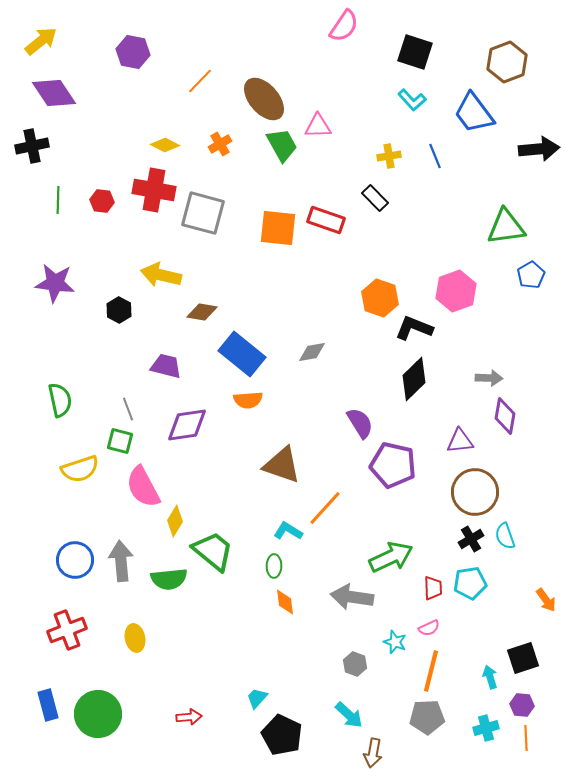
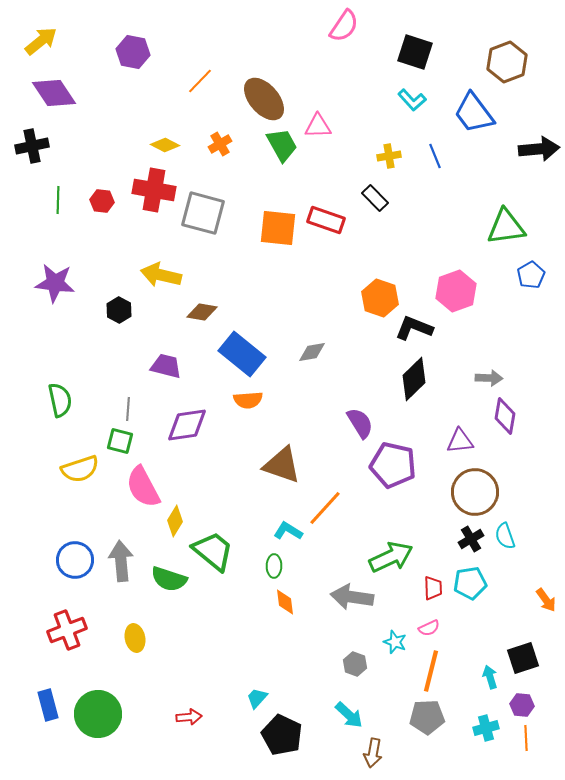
gray line at (128, 409): rotated 25 degrees clockwise
green semicircle at (169, 579): rotated 24 degrees clockwise
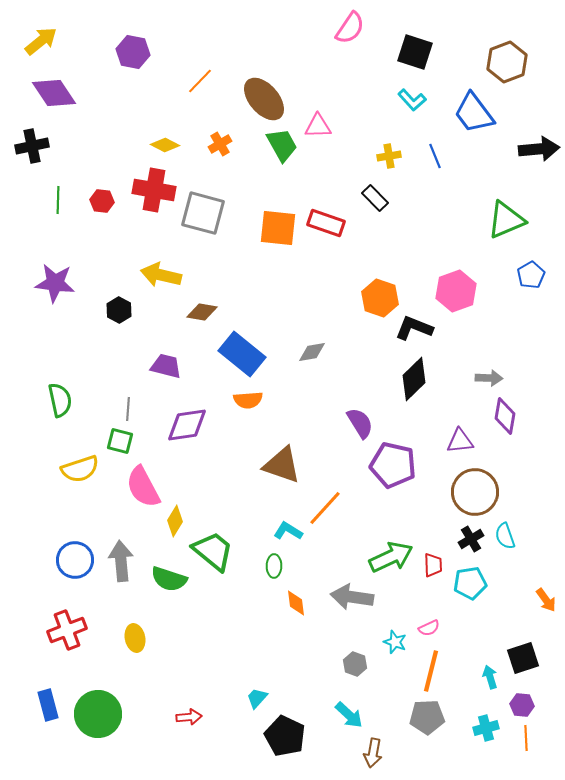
pink semicircle at (344, 26): moved 6 px right, 2 px down
red rectangle at (326, 220): moved 3 px down
green triangle at (506, 227): moved 7 px up; rotated 15 degrees counterclockwise
red trapezoid at (433, 588): moved 23 px up
orange diamond at (285, 602): moved 11 px right, 1 px down
black pentagon at (282, 735): moved 3 px right, 1 px down
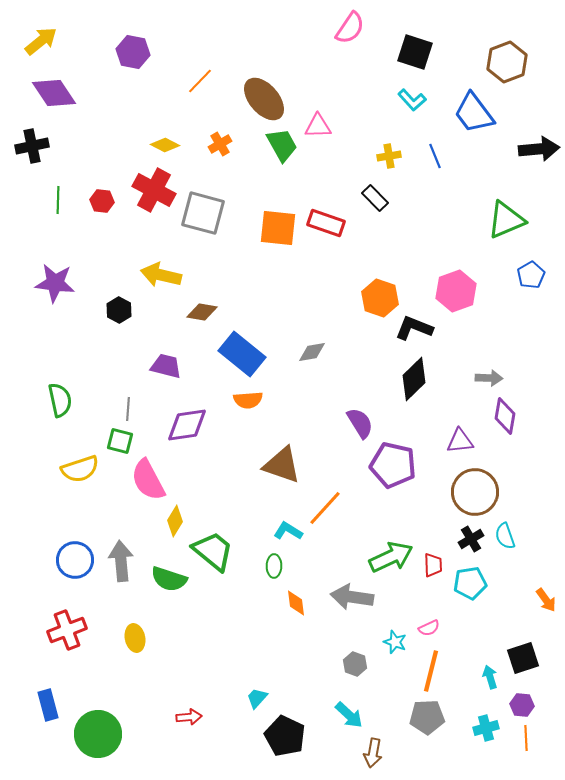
red cross at (154, 190): rotated 18 degrees clockwise
pink semicircle at (143, 487): moved 5 px right, 7 px up
green circle at (98, 714): moved 20 px down
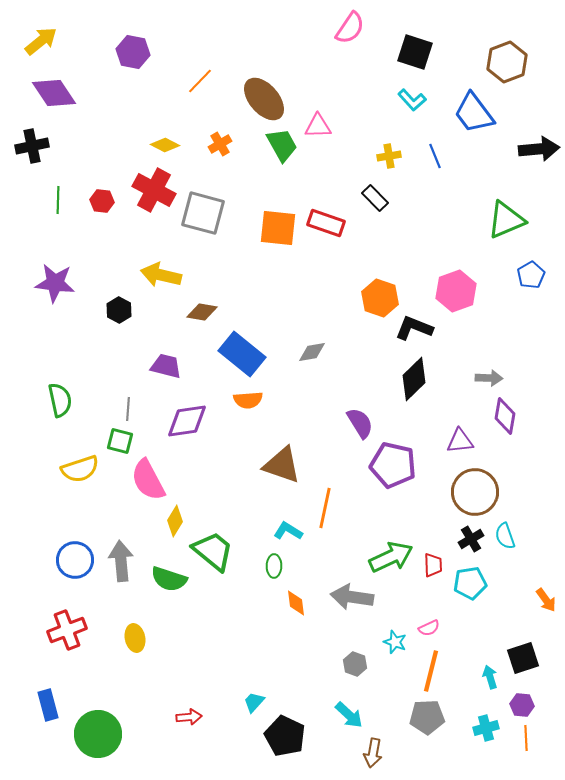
purple diamond at (187, 425): moved 4 px up
orange line at (325, 508): rotated 30 degrees counterclockwise
cyan trapezoid at (257, 698): moved 3 px left, 4 px down
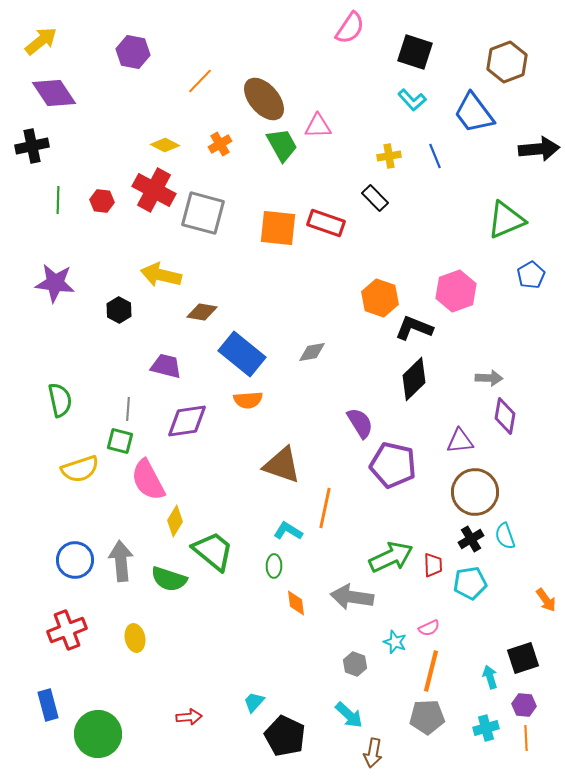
purple hexagon at (522, 705): moved 2 px right
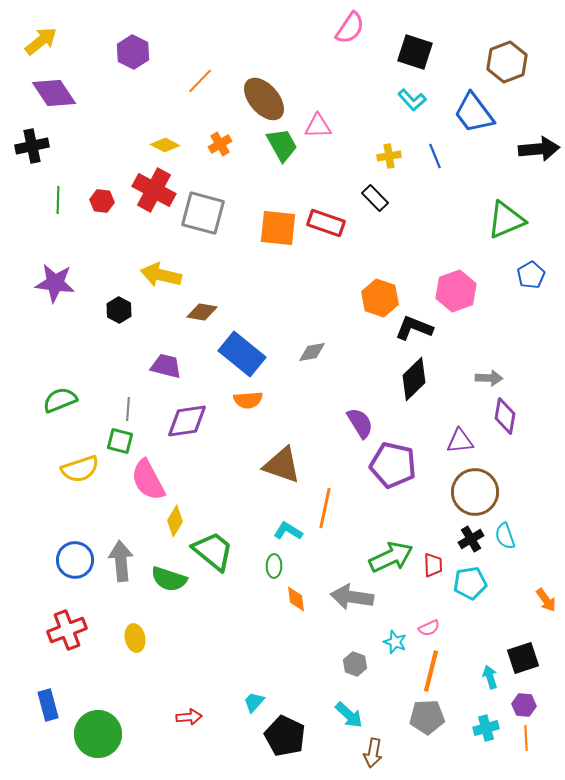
purple hexagon at (133, 52): rotated 16 degrees clockwise
green semicircle at (60, 400): rotated 100 degrees counterclockwise
orange diamond at (296, 603): moved 4 px up
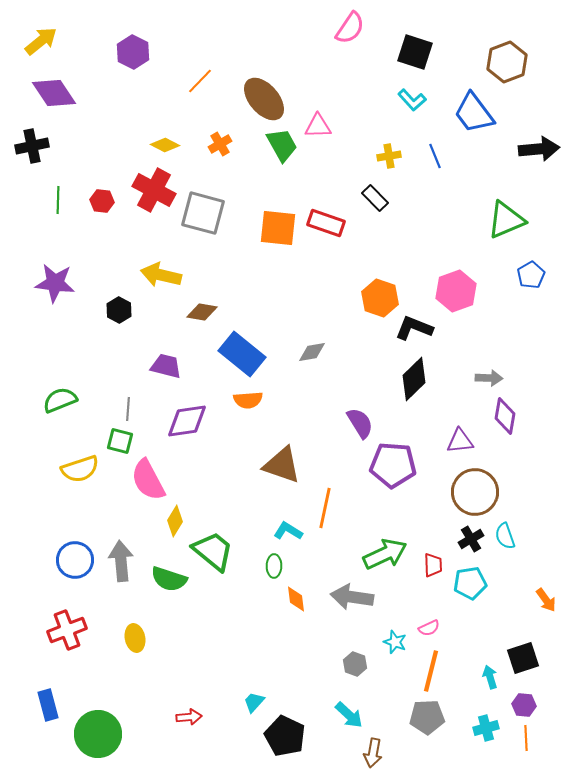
purple pentagon at (393, 465): rotated 9 degrees counterclockwise
green arrow at (391, 557): moved 6 px left, 3 px up
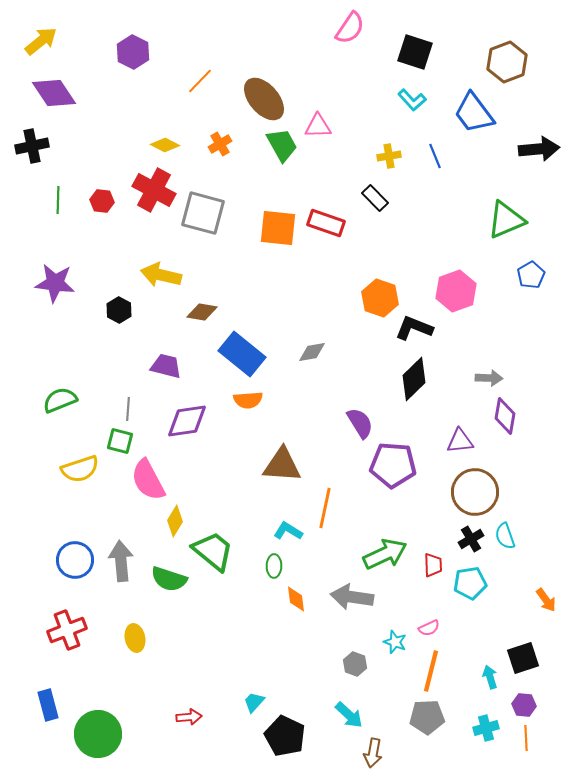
brown triangle at (282, 465): rotated 15 degrees counterclockwise
